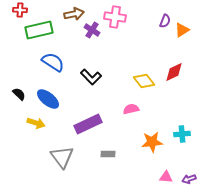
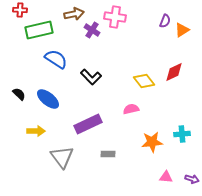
blue semicircle: moved 3 px right, 3 px up
yellow arrow: moved 8 px down; rotated 18 degrees counterclockwise
purple arrow: moved 3 px right; rotated 144 degrees counterclockwise
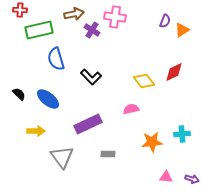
blue semicircle: rotated 140 degrees counterclockwise
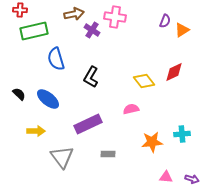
green rectangle: moved 5 px left, 1 px down
black L-shape: rotated 75 degrees clockwise
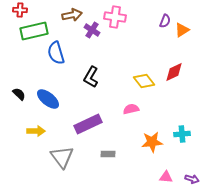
brown arrow: moved 2 px left, 1 px down
blue semicircle: moved 6 px up
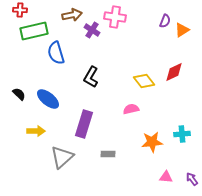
purple rectangle: moved 4 px left; rotated 48 degrees counterclockwise
gray triangle: rotated 25 degrees clockwise
purple arrow: rotated 144 degrees counterclockwise
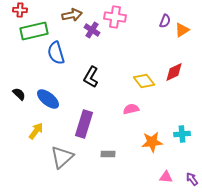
yellow arrow: rotated 54 degrees counterclockwise
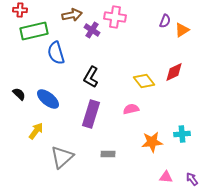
purple rectangle: moved 7 px right, 10 px up
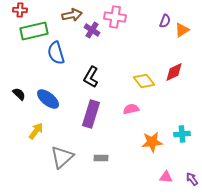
gray rectangle: moved 7 px left, 4 px down
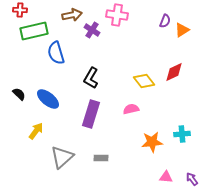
pink cross: moved 2 px right, 2 px up
black L-shape: moved 1 px down
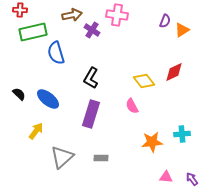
green rectangle: moved 1 px left, 1 px down
pink semicircle: moved 1 px right, 3 px up; rotated 105 degrees counterclockwise
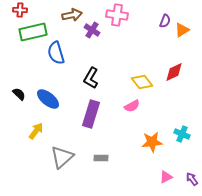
yellow diamond: moved 2 px left, 1 px down
pink semicircle: rotated 91 degrees counterclockwise
cyan cross: rotated 28 degrees clockwise
pink triangle: rotated 32 degrees counterclockwise
